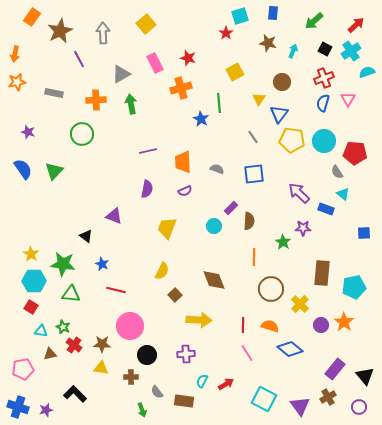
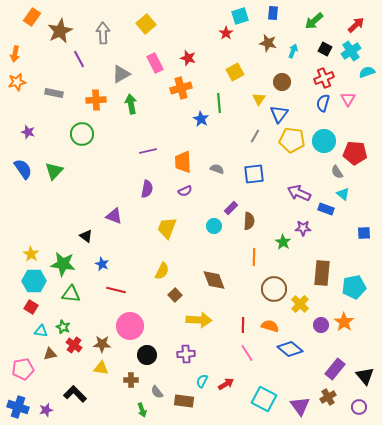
gray line at (253, 137): moved 2 px right, 1 px up; rotated 64 degrees clockwise
purple arrow at (299, 193): rotated 20 degrees counterclockwise
brown circle at (271, 289): moved 3 px right
brown cross at (131, 377): moved 3 px down
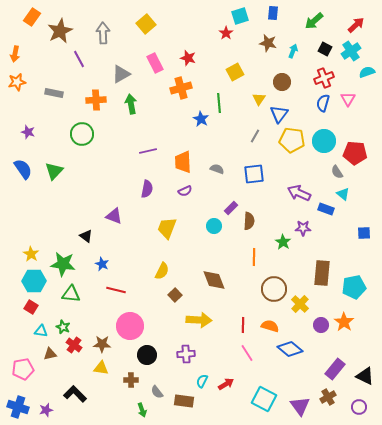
black triangle at (365, 376): rotated 24 degrees counterclockwise
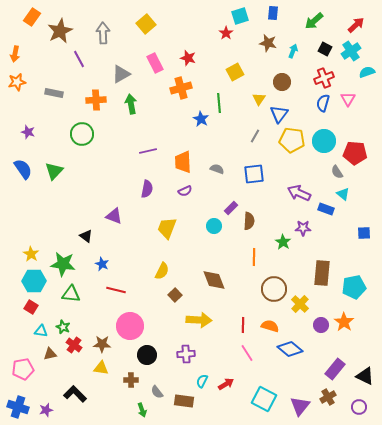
purple triangle at (300, 406): rotated 15 degrees clockwise
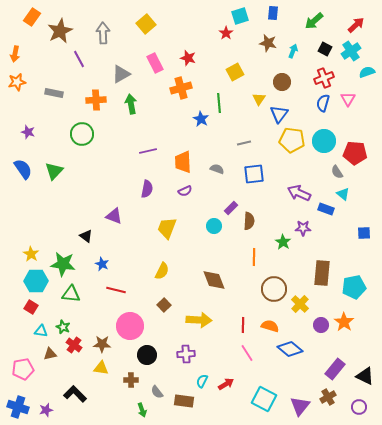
gray line at (255, 136): moved 11 px left, 7 px down; rotated 48 degrees clockwise
cyan hexagon at (34, 281): moved 2 px right
brown square at (175, 295): moved 11 px left, 10 px down
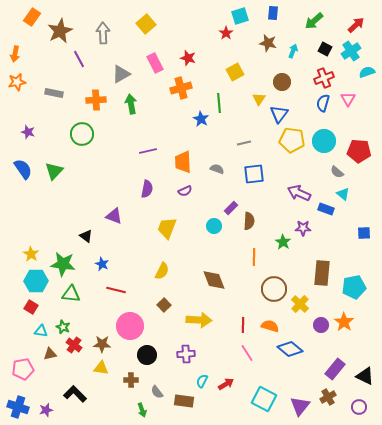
red pentagon at (355, 153): moved 4 px right, 2 px up
gray semicircle at (337, 172): rotated 16 degrees counterclockwise
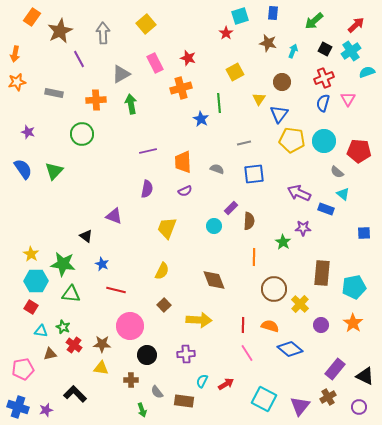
orange star at (344, 322): moved 9 px right, 1 px down
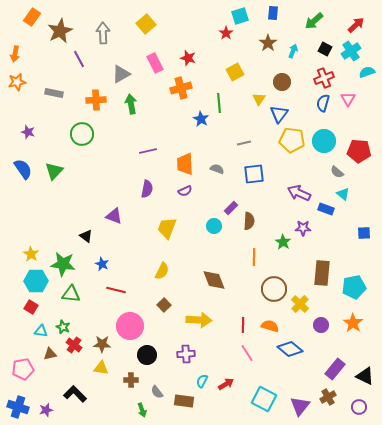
brown star at (268, 43): rotated 24 degrees clockwise
orange trapezoid at (183, 162): moved 2 px right, 2 px down
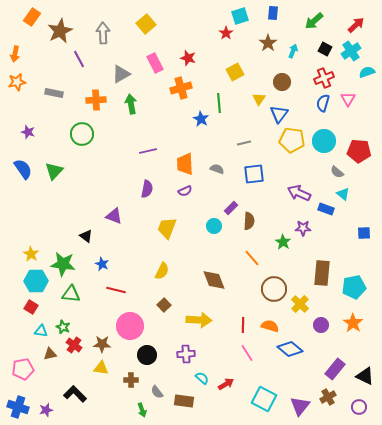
orange line at (254, 257): moved 2 px left, 1 px down; rotated 42 degrees counterclockwise
cyan semicircle at (202, 381): moved 3 px up; rotated 104 degrees clockwise
